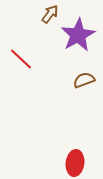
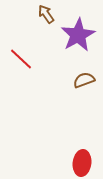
brown arrow: moved 4 px left; rotated 72 degrees counterclockwise
red ellipse: moved 7 px right
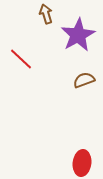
brown arrow: rotated 18 degrees clockwise
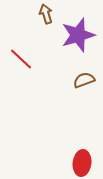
purple star: rotated 12 degrees clockwise
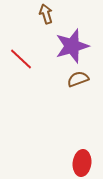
purple star: moved 6 px left, 11 px down
brown semicircle: moved 6 px left, 1 px up
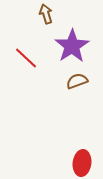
purple star: rotated 16 degrees counterclockwise
red line: moved 5 px right, 1 px up
brown semicircle: moved 1 px left, 2 px down
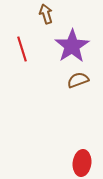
red line: moved 4 px left, 9 px up; rotated 30 degrees clockwise
brown semicircle: moved 1 px right, 1 px up
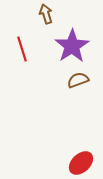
red ellipse: moved 1 px left; rotated 40 degrees clockwise
